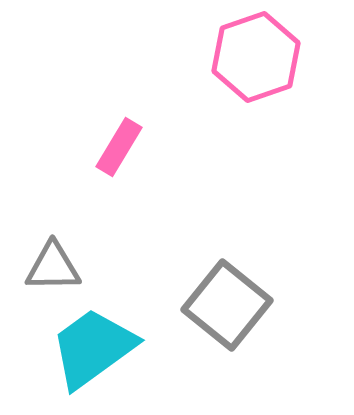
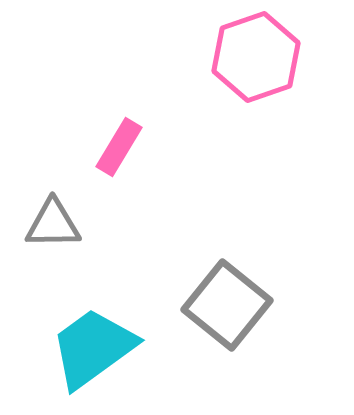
gray triangle: moved 43 px up
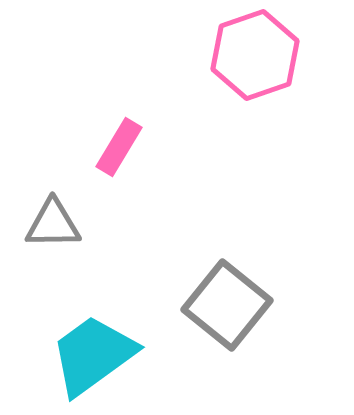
pink hexagon: moved 1 px left, 2 px up
cyan trapezoid: moved 7 px down
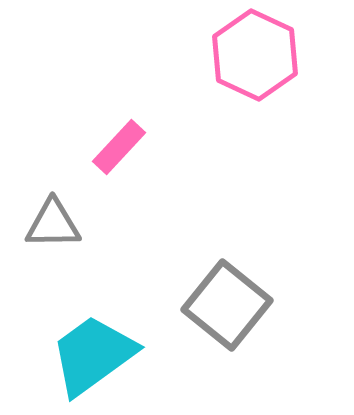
pink hexagon: rotated 16 degrees counterclockwise
pink rectangle: rotated 12 degrees clockwise
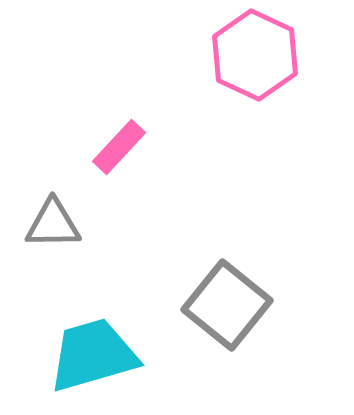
cyan trapezoid: rotated 20 degrees clockwise
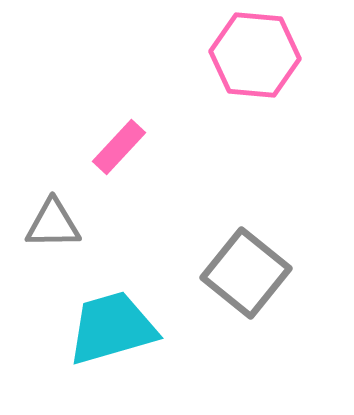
pink hexagon: rotated 20 degrees counterclockwise
gray square: moved 19 px right, 32 px up
cyan trapezoid: moved 19 px right, 27 px up
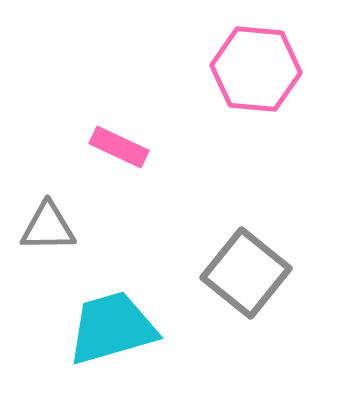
pink hexagon: moved 1 px right, 14 px down
pink rectangle: rotated 72 degrees clockwise
gray triangle: moved 5 px left, 3 px down
